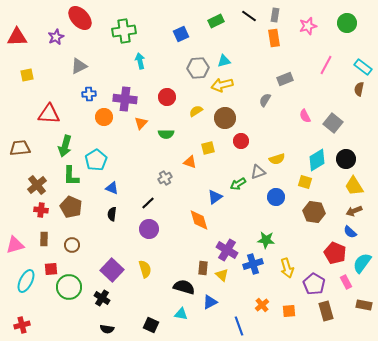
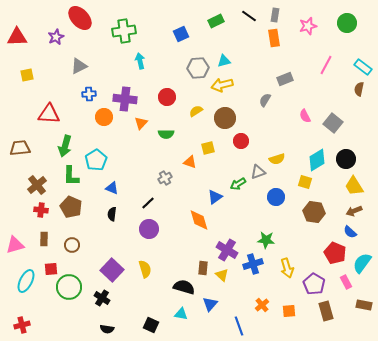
blue triangle at (210, 302): moved 2 px down; rotated 21 degrees counterclockwise
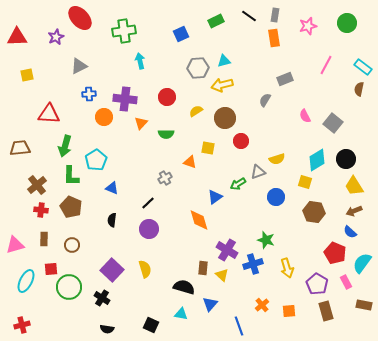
yellow square at (208, 148): rotated 24 degrees clockwise
black semicircle at (112, 214): moved 6 px down
green star at (266, 240): rotated 12 degrees clockwise
purple pentagon at (314, 284): moved 3 px right
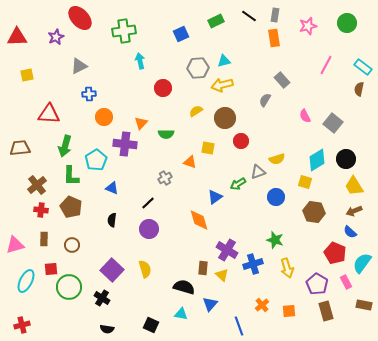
gray rectangle at (285, 79): moved 3 px left, 1 px down; rotated 70 degrees clockwise
red circle at (167, 97): moved 4 px left, 9 px up
purple cross at (125, 99): moved 45 px down
green star at (266, 240): moved 9 px right
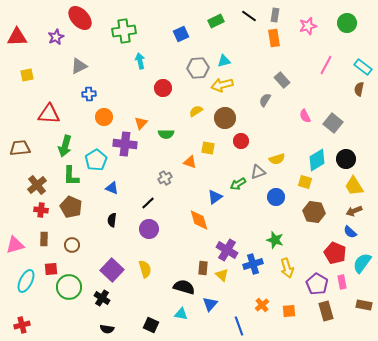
pink rectangle at (346, 282): moved 4 px left; rotated 16 degrees clockwise
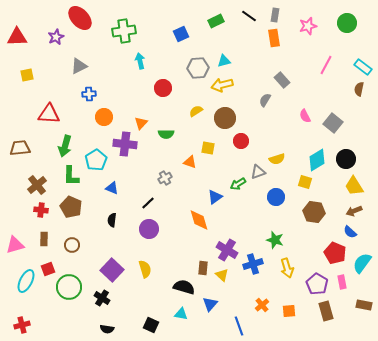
red square at (51, 269): moved 3 px left; rotated 16 degrees counterclockwise
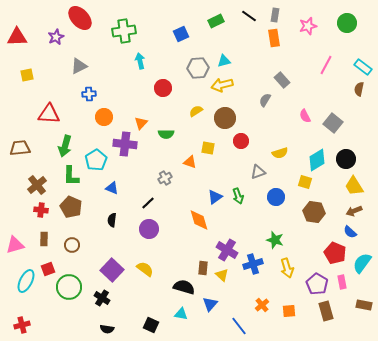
yellow semicircle at (277, 159): moved 3 px right, 6 px up
green arrow at (238, 184): moved 12 px down; rotated 77 degrees counterclockwise
yellow semicircle at (145, 269): rotated 36 degrees counterclockwise
blue line at (239, 326): rotated 18 degrees counterclockwise
